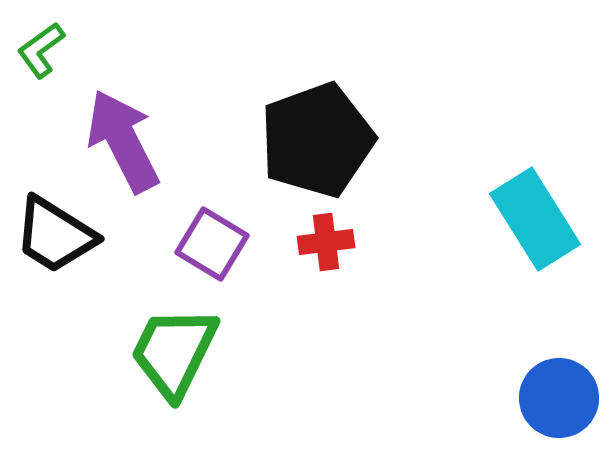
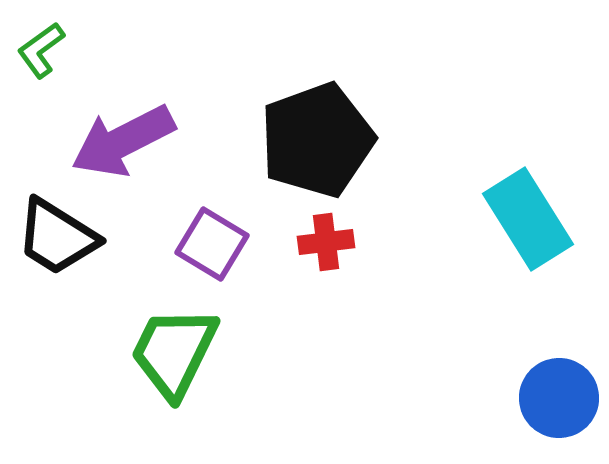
purple arrow: rotated 90 degrees counterclockwise
cyan rectangle: moved 7 px left
black trapezoid: moved 2 px right, 2 px down
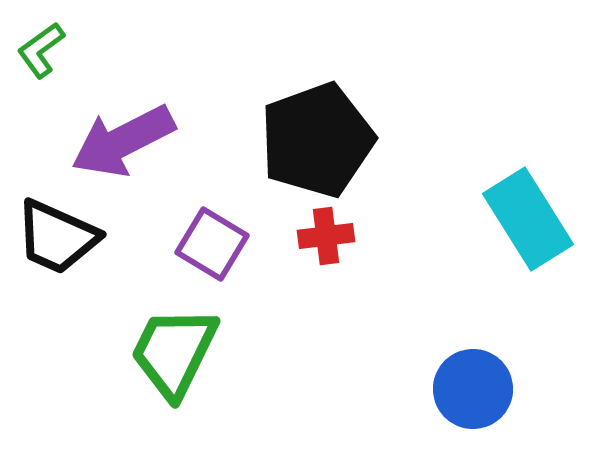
black trapezoid: rotated 8 degrees counterclockwise
red cross: moved 6 px up
blue circle: moved 86 px left, 9 px up
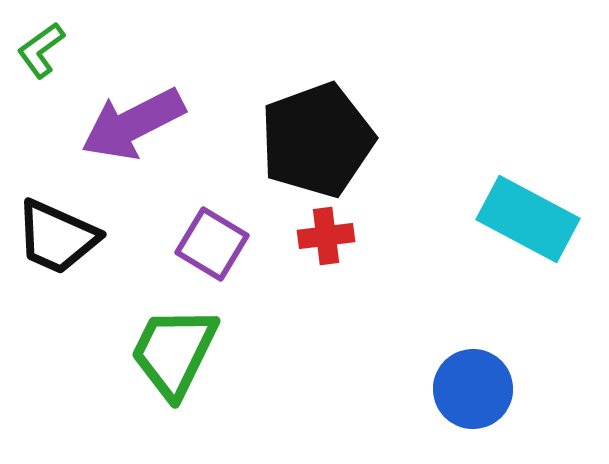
purple arrow: moved 10 px right, 17 px up
cyan rectangle: rotated 30 degrees counterclockwise
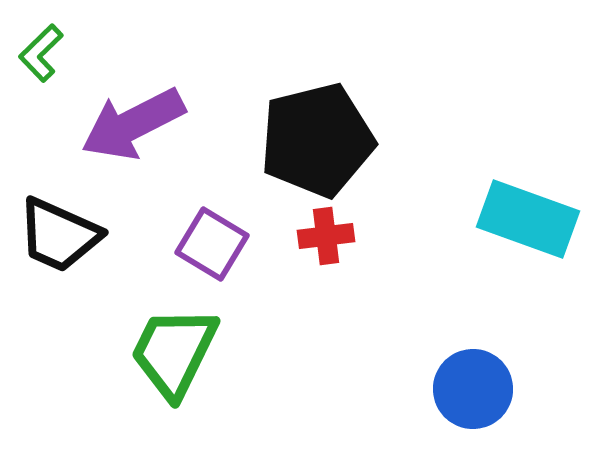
green L-shape: moved 3 px down; rotated 8 degrees counterclockwise
black pentagon: rotated 6 degrees clockwise
cyan rectangle: rotated 8 degrees counterclockwise
black trapezoid: moved 2 px right, 2 px up
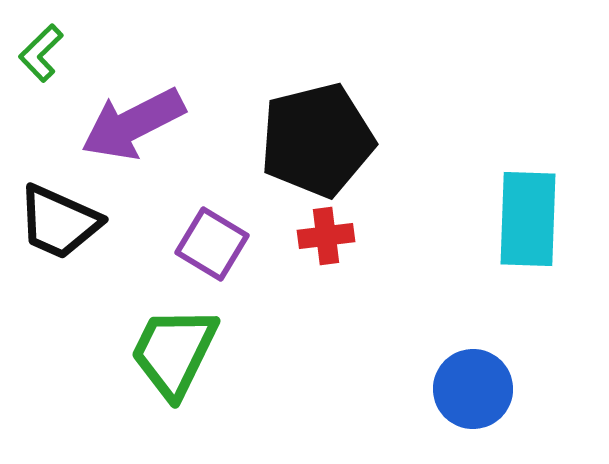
cyan rectangle: rotated 72 degrees clockwise
black trapezoid: moved 13 px up
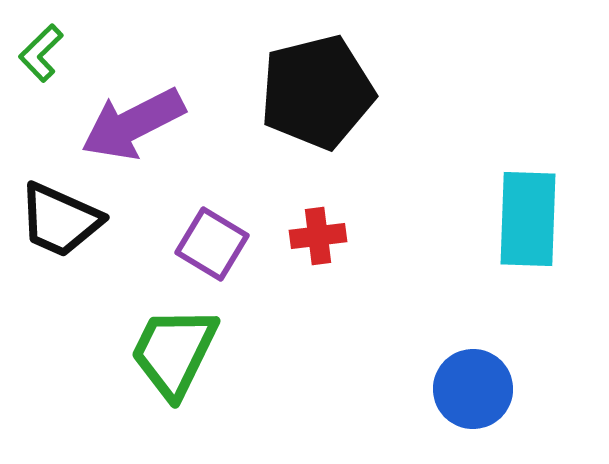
black pentagon: moved 48 px up
black trapezoid: moved 1 px right, 2 px up
red cross: moved 8 px left
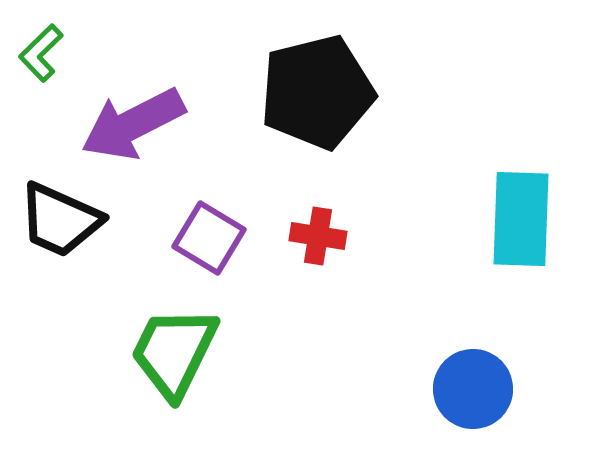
cyan rectangle: moved 7 px left
red cross: rotated 16 degrees clockwise
purple square: moved 3 px left, 6 px up
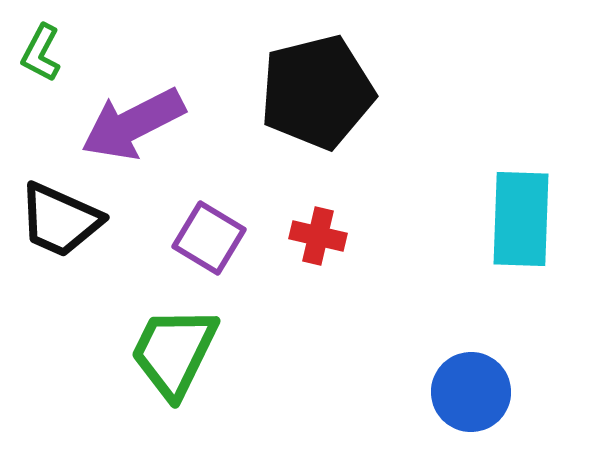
green L-shape: rotated 18 degrees counterclockwise
red cross: rotated 4 degrees clockwise
blue circle: moved 2 px left, 3 px down
